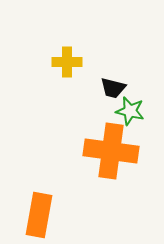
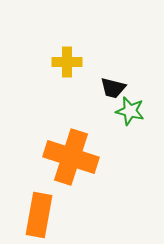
orange cross: moved 40 px left, 6 px down; rotated 10 degrees clockwise
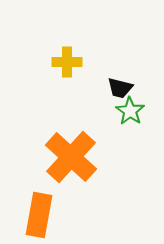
black trapezoid: moved 7 px right
green star: rotated 20 degrees clockwise
orange cross: rotated 24 degrees clockwise
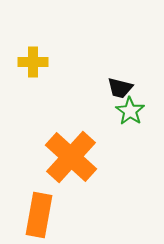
yellow cross: moved 34 px left
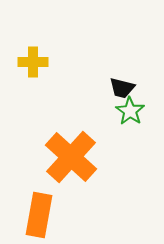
black trapezoid: moved 2 px right
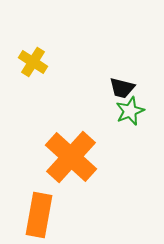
yellow cross: rotated 32 degrees clockwise
green star: rotated 16 degrees clockwise
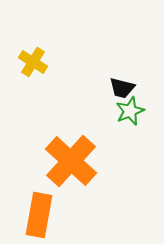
orange cross: moved 4 px down
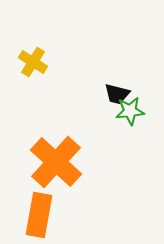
black trapezoid: moved 5 px left, 6 px down
green star: rotated 16 degrees clockwise
orange cross: moved 15 px left, 1 px down
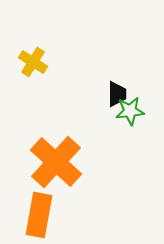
black trapezoid: rotated 104 degrees counterclockwise
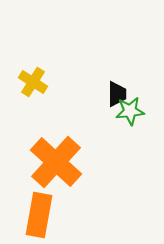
yellow cross: moved 20 px down
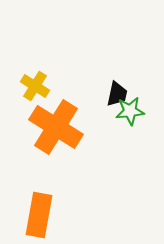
yellow cross: moved 2 px right, 4 px down
black trapezoid: rotated 12 degrees clockwise
orange cross: moved 35 px up; rotated 10 degrees counterclockwise
